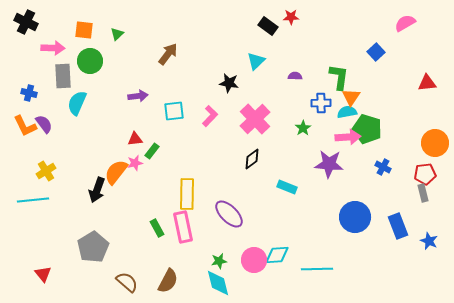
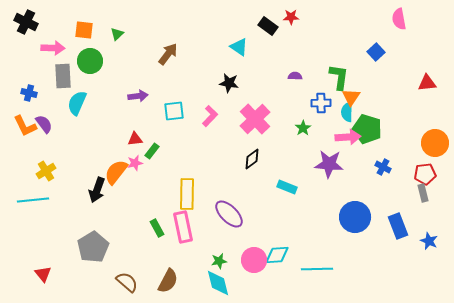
pink semicircle at (405, 23): moved 6 px left, 4 px up; rotated 70 degrees counterclockwise
cyan triangle at (256, 61): moved 17 px left, 14 px up; rotated 42 degrees counterclockwise
cyan semicircle at (347, 112): rotated 78 degrees counterclockwise
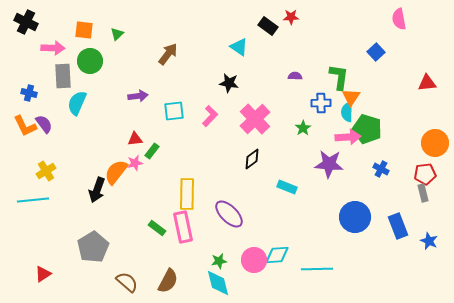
blue cross at (383, 167): moved 2 px left, 2 px down
green rectangle at (157, 228): rotated 24 degrees counterclockwise
red triangle at (43, 274): rotated 36 degrees clockwise
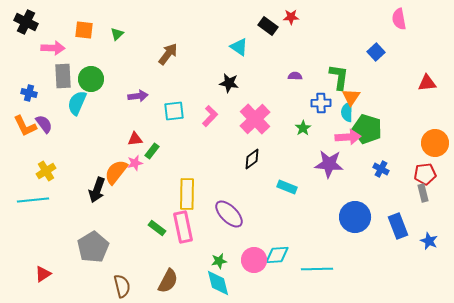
green circle at (90, 61): moved 1 px right, 18 px down
brown semicircle at (127, 282): moved 5 px left, 4 px down; rotated 35 degrees clockwise
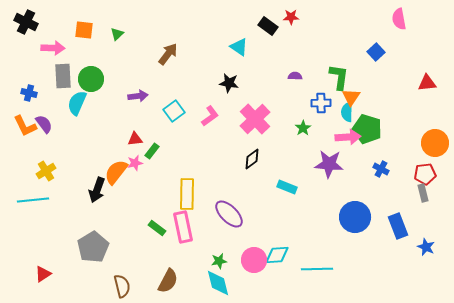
cyan square at (174, 111): rotated 30 degrees counterclockwise
pink L-shape at (210, 116): rotated 10 degrees clockwise
blue star at (429, 241): moved 3 px left, 6 px down
